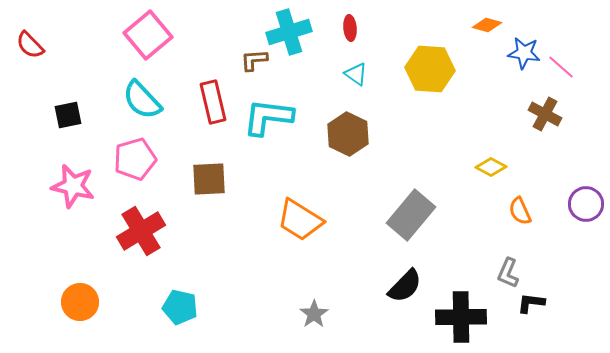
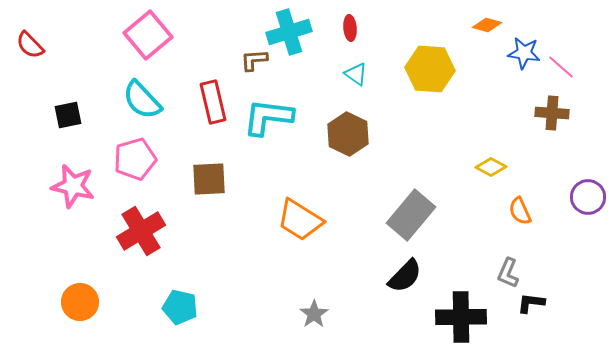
brown cross: moved 7 px right, 1 px up; rotated 24 degrees counterclockwise
purple circle: moved 2 px right, 7 px up
black semicircle: moved 10 px up
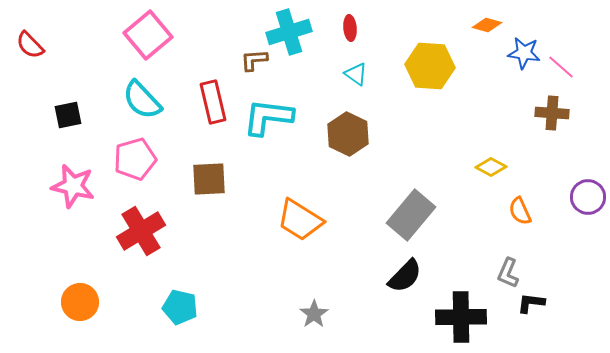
yellow hexagon: moved 3 px up
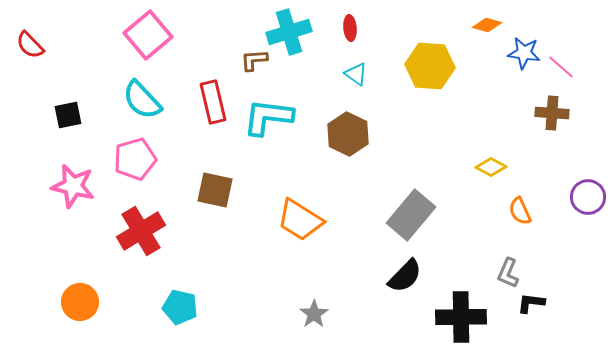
brown square: moved 6 px right, 11 px down; rotated 15 degrees clockwise
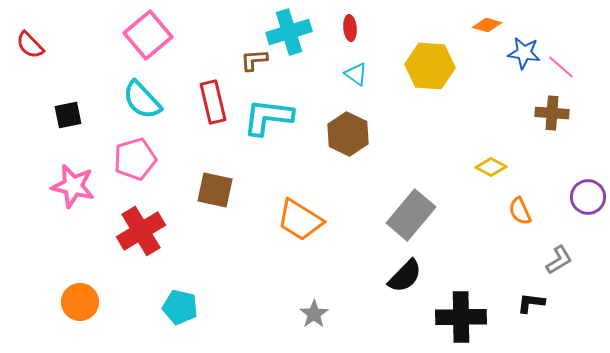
gray L-shape: moved 51 px right, 13 px up; rotated 144 degrees counterclockwise
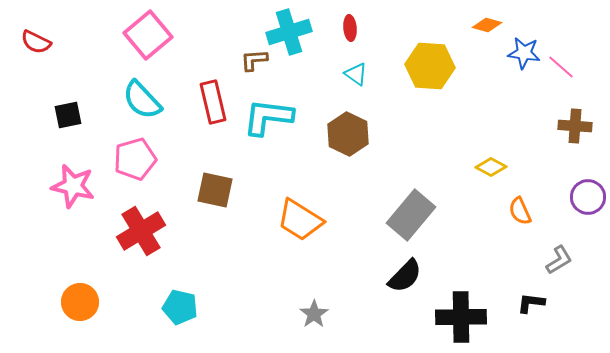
red semicircle: moved 6 px right, 3 px up; rotated 20 degrees counterclockwise
brown cross: moved 23 px right, 13 px down
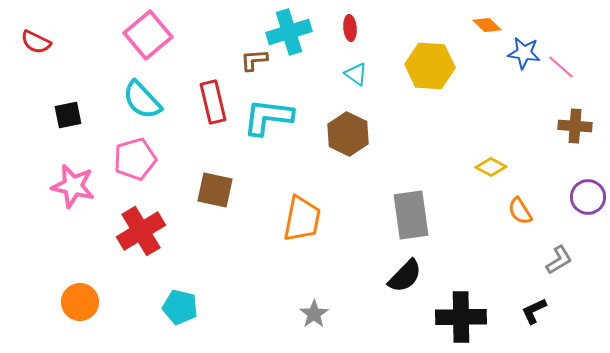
orange diamond: rotated 28 degrees clockwise
orange semicircle: rotated 8 degrees counterclockwise
gray rectangle: rotated 48 degrees counterclockwise
orange trapezoid: moved 2 px right, 1 px up; rotated 111 degrees counterclockwise
black L-shape: moved 3 px right, 8 px down; rotated 32 degrees counterclockwise
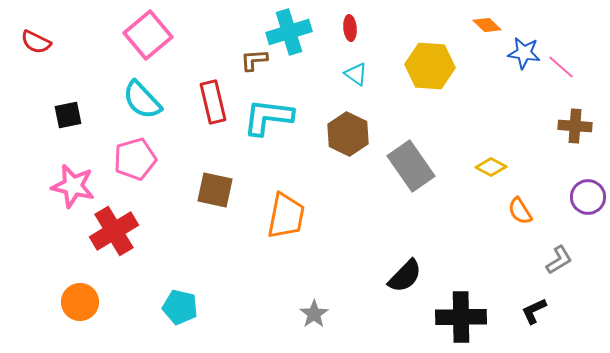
gray rectangle: moved 49 px up; rotated 27 degrees counterclockwise
orange trapezoid: moved 16 px left, 3 px up
red cross: moved 27 px left
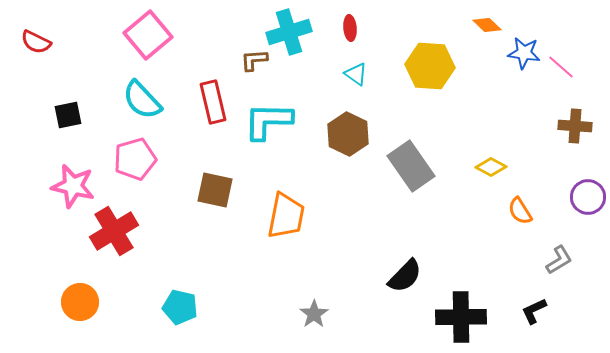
cyan L-shape: moved 4 px down; rotated 6 degrees counterclockwise
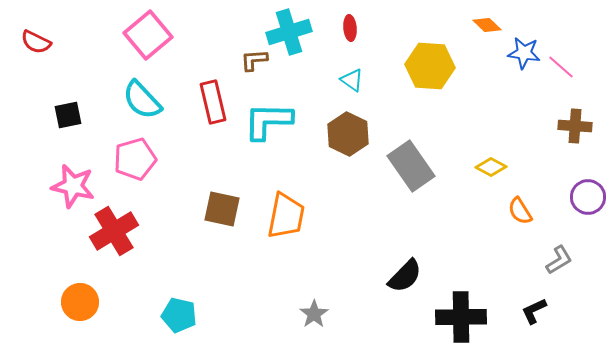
cyan triangle: moved 4 px left, 6 px down
brown square: moved 7 px right, 19 px down
cyan pentagon: moved 1 px left, 8 px down
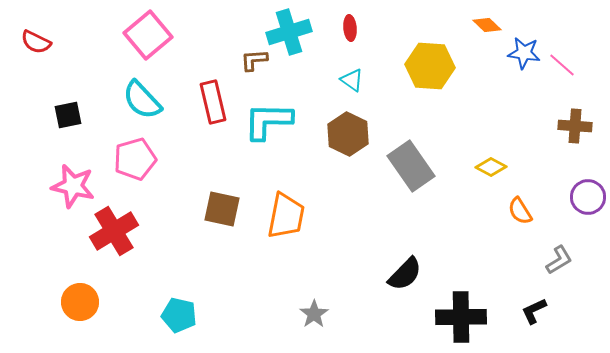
pink line: moved 1 px right, 2 px up
black semicircle: moved 2 px up
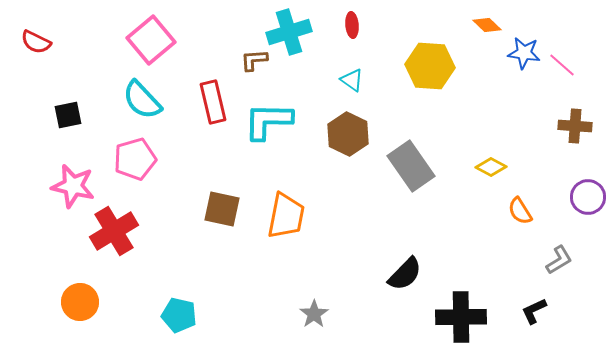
red ellipse: moved 2 px right, 3 px up
pink square: moved 3 px right, 5 px down
